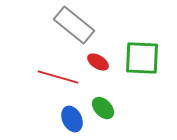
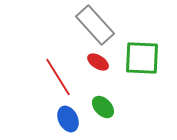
gray rectangle: moved 21 px right; rotated 9 degrees clockwise
red line: rotated 42 degrees clockwise
green ellipse: moved 1 px up
blue ellipse: moved 4 px left
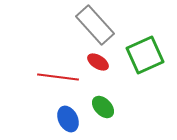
green square: moved 3 px right, 3 px up; rotated 27 degrees counterclockwise
red line: rotated 51 degrees counterclockwise
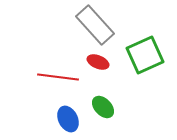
red ellipse: rotated 10 degrees counterclockwise
